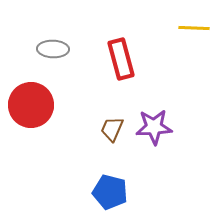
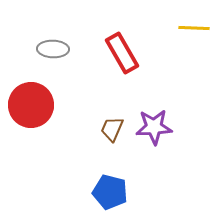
red rectangle: moved 1 px right, 6 px up; rotated 15 degrees counterclockwise
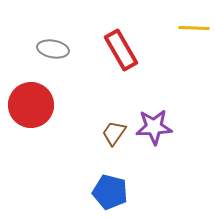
gray ellipse: rotated 8 degrees clockwise
red rectangle: moved 1 px left, 3 px up
brown trapezoid: moved 2 px right, 4 px down; rotated 12 degrees clockwise
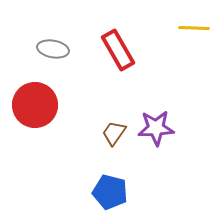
red rectangle: moved 3 px left
red circle: moved 4 px right
purple star: moved 2 px right, 1 px down
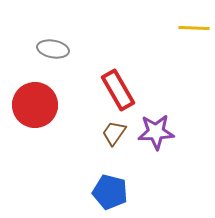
red rectangle: moved 40 px down
purple star: moved 4 px down
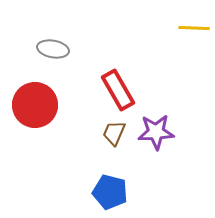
brown trapezoid: rotated 12 degrees counterclockwise
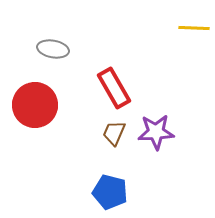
red rectangle: moved 4 px left, 2 px up
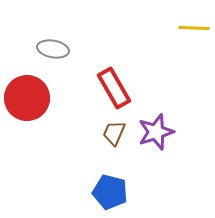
red circle: moved 8 px left, 7 px up
purple star: rotated 15 degrees counterclockwise
